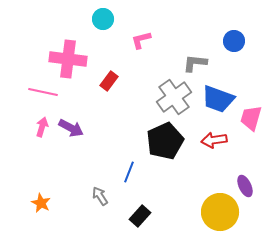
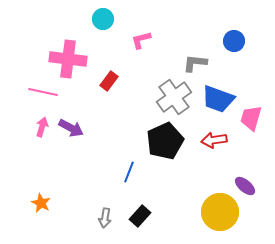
purple ellipse: rotated 25 degrees counterclockwise
gray arrow: moved 5 px right, 22 px down; rotated 138 degrees counterclockwise
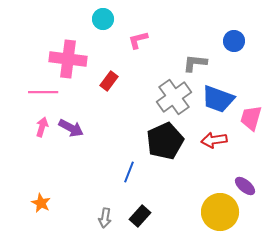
pink L-shape: moved 3 px left
pink line: rotated 12 degrees counterclockwise
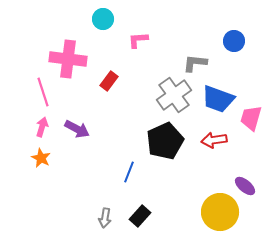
pink L-shape: rotated 10 degrees clockwise
pink line: rotated 72 degrees clockwise
gray cross: moved 2 px up
purple arrow: moved 6 px right, 1 px down
orange star: moved 45 px up
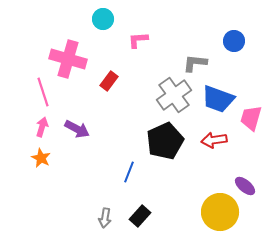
pink cross: rotated 9 degrees clockwise
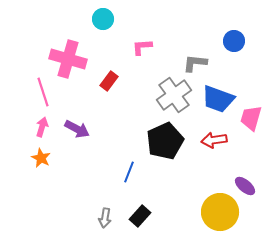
pink L-shape: moved 4 px right, 7 px down
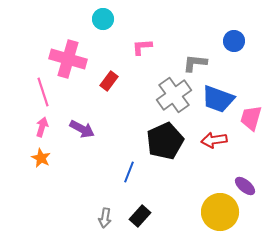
purple arrow: moved 5 px right
